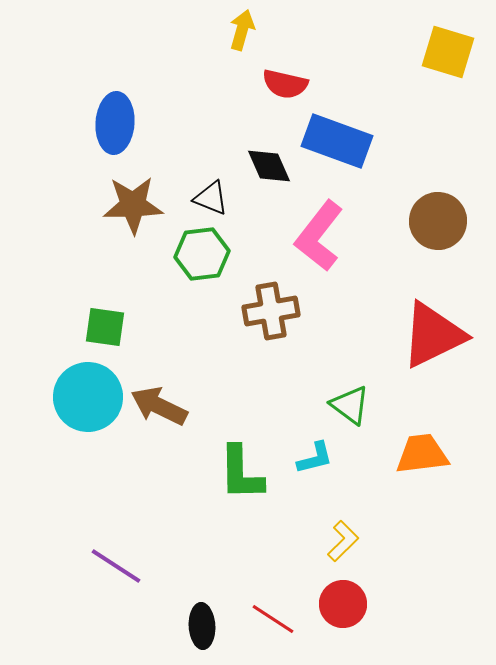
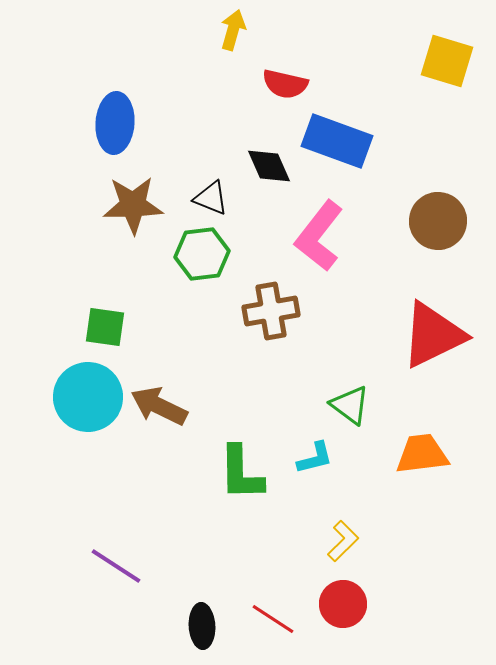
yellow arrow: moved 9 px left
yellow square: moved 1 px left, 9 px down
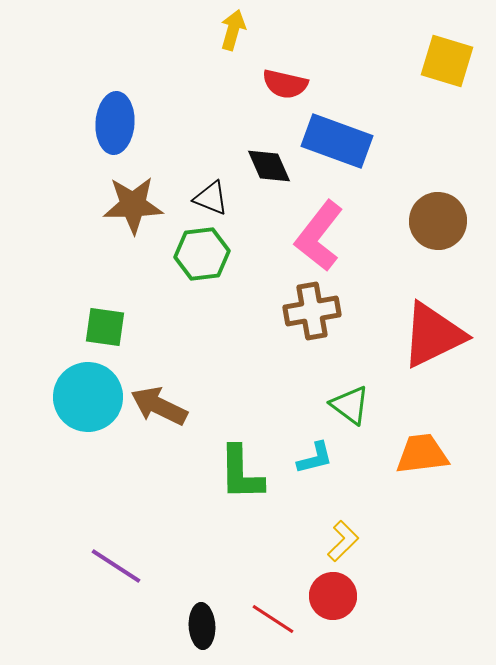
brown cross: moved 41 px right
red circle: moved 10 px left, 8 px up
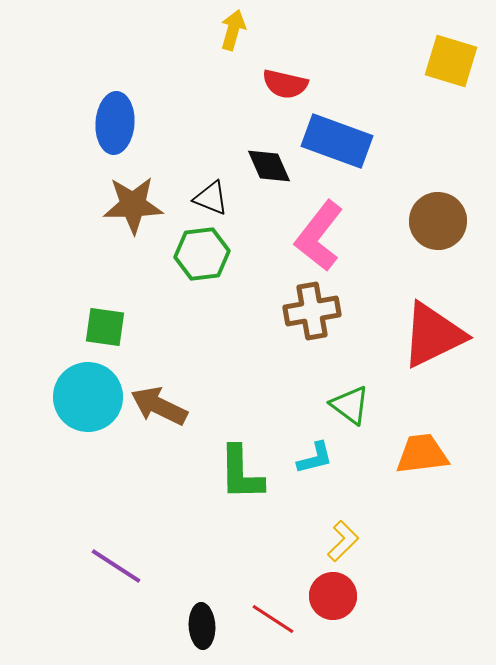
yellow square: moved 4 px right
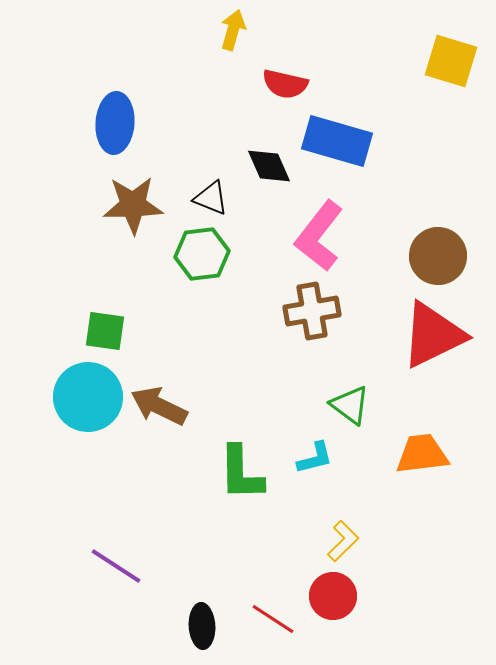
blue rectangle: rotated 4 degrees counterclockwise
brown circle: moved 35 px down
green square: moved 4 px down
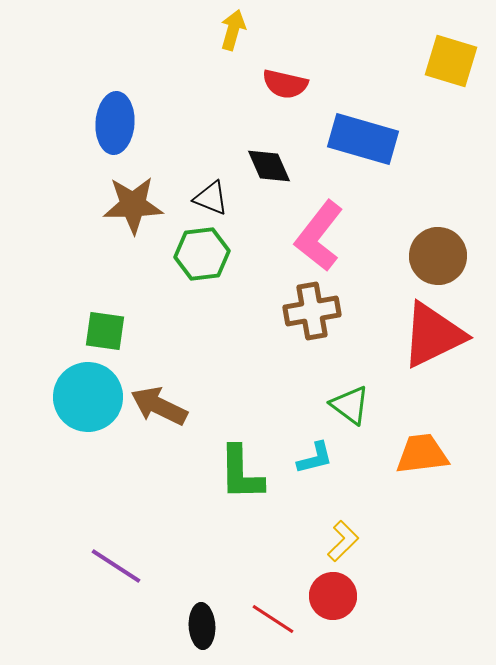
blue rectangle: moved 26 px right, 2 px up
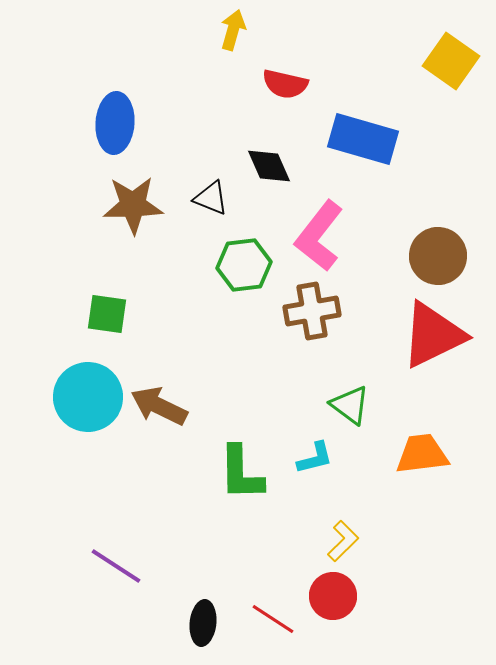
yellow square: rotated 18 degrees clockwise
green hexagon: moved 42 px right, 11 px down
green square: moved 2 px right, 17 px up
black ellipse: moved 1 px right, 3 px up; rotated 9 degrees clockwise
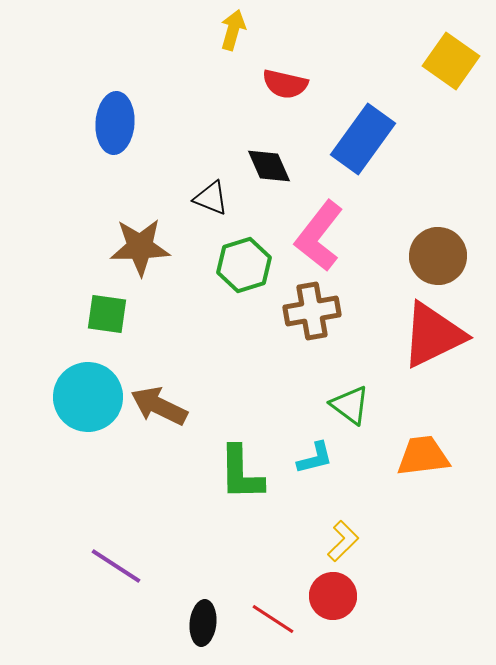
blue rectangle: rotated 70 degrees counterclockwise
brown star: moved 7 px right, 42 px down
green hexagon: rotated 10 degrees counterclockwise
orange trapezoid: moved 1 px right, 2 px down
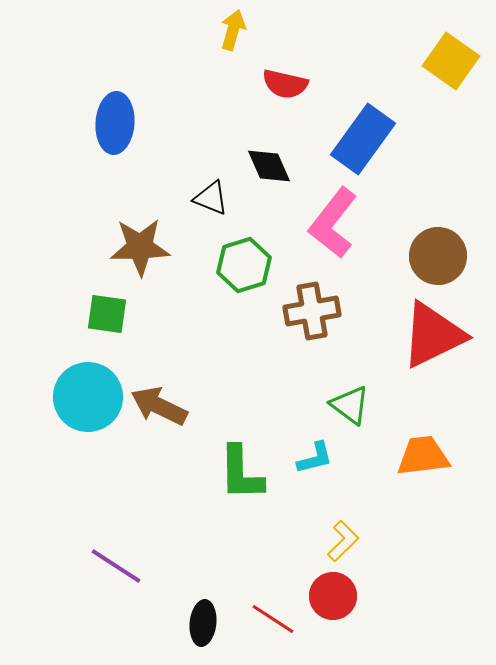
pink L-shape: moved 14 px right, 13 px up
